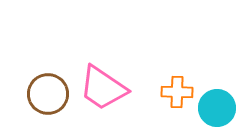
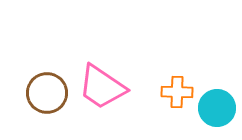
pink trapezoid: moved 1 px left, 1 px up
brown circle: moved 1 px left, 1 px up
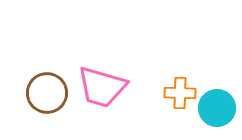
pink trapezoid: rotated 18 degrees counterclockwise
orange cross: moved 3 px right, 1 px down
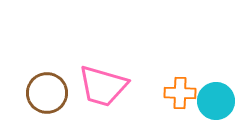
pink trapezoid: moved 1 px right, 1 px up
cyan circle: moved 1 px left, 7 px up
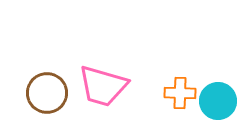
cyan circle: moved 2 px right
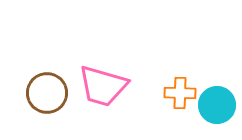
cyan circle: moved 1 px left, 4 px down
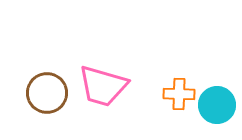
orange cross: moved 1 px left, 1 px down
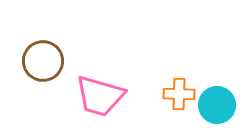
pink trapezoid: moved 3 px left, 10 px down
brown circle: moved 4 px left, 32 px up
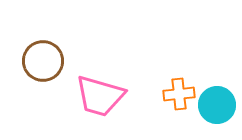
orange cross: rotated 8 degrees counterclockwise
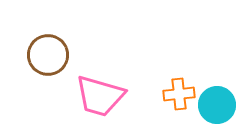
brown circle: moved 5 px right, 6 px up
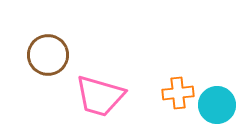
orange cross: moved 1 px left, 1 px up
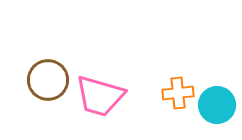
brown circle: moved 25 px down
